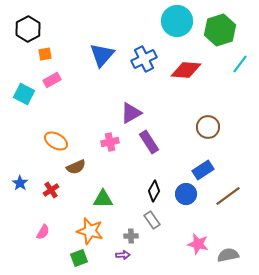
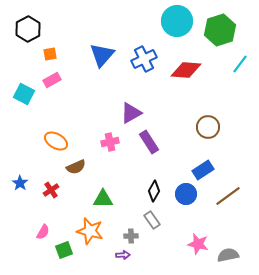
orange square: moved 5 px right
green square: moved 15 px left, 8 px up
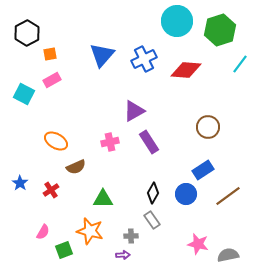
black hexagon: moved 1 px left, 4 px down
purple triangle: moved 3 px right, 2 px up
black diamond: moved 1 px left, 2 px down
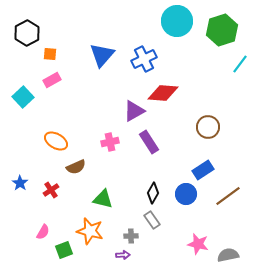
green hexagon: moved 2 px right
orange square: rotated 16 degrees clockwise
red diamond: moved 23 px left, 23 px down
cyan square: moved 1 px left, 3 px down; rotated 20 degrees clockwise
green triangle: rotated 15 degrees clockwise
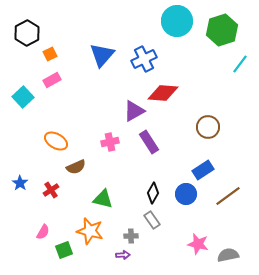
orange square: rotated 32 degrees counterclockwise
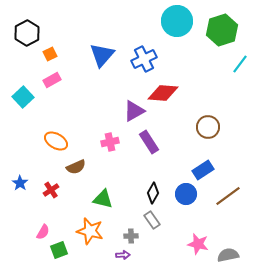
green square: moved 5 px left
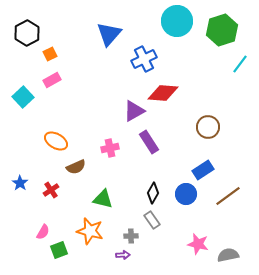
blue triangle: moved 7 px right, 21 px up
pink cross: moved 6 px down
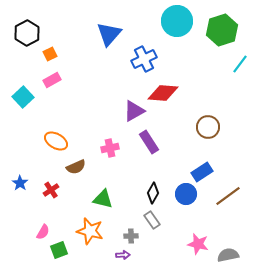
blue rectangle: moved 1 px left, 2 px down
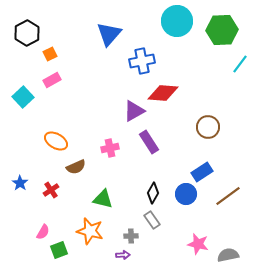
green hexagon: rotated 16 degrees clockwise
blue cross: moved 2 px left, 2 px down; rotated 15 degrees clockwise
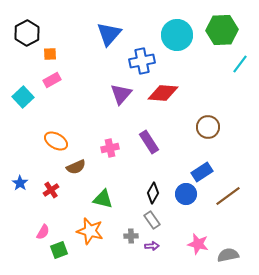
cyan circle: moved 14 px down
orange square: rotated 24 degrees clockwise
purple triangle: moved 13 px left, 17 px up; rotated 20 degrees counterclockwise
purple arrow: moved 29 px right, 9 px up
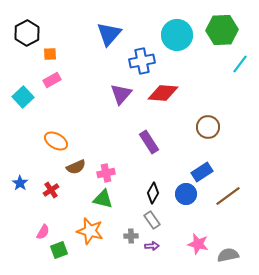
pink cross: moved 4 px left, 25 px down
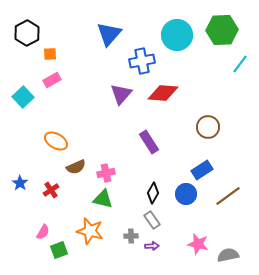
blue rectangle: moved 2 px up
